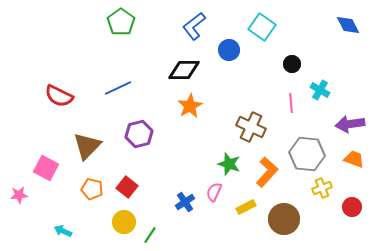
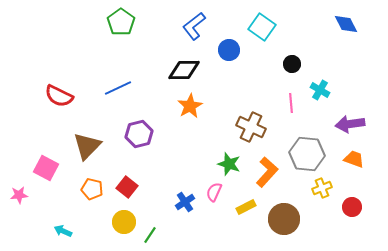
blue diamond: moved 2 px left, 1 px up
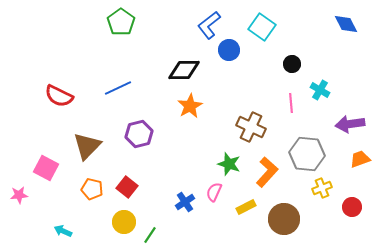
blue L-shape: moved 15 px right, 1 px up
orange trapezoid: moved 6 px right; rotated 40 degrees counterclockwise
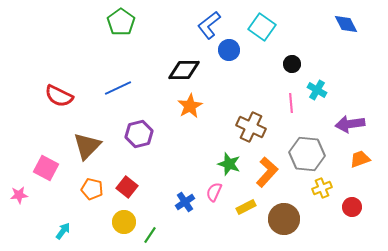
cyan cross: moved 3 px left
cyan arrow: rotated 102 degrees clockwise
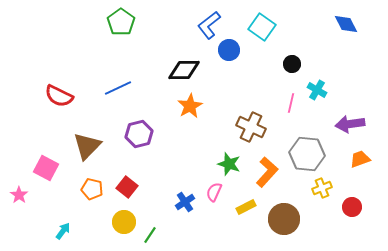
pink line: rotated 18 degrees clockwise
pink star: rotated 30 degrees counterclockwise
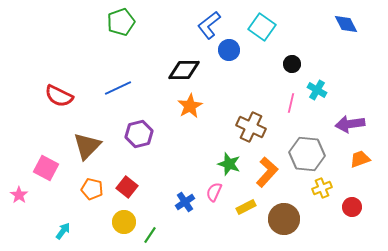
green pentagon: rotated 16 degrees clockwise
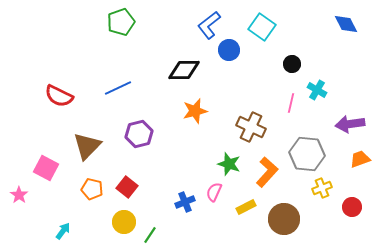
orange star: moved 5 px right, 5 px down; rotated 15 degrees clockwise
blue cross: rotated 12 degrees clockwise
